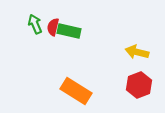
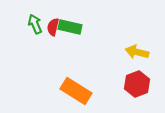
green rectangle: moved 1 px right, 4 px up
red hexagon: moved 2 px left, 1 px up
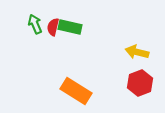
red hexagon: moved 3 px right, 1 px up
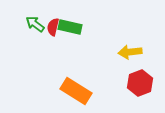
green arrow: rotated 30 degrees counterclockwise
yellow arrow: moved 7 px left; rotated 20 degrees counterclockwise
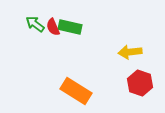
red semicircle: rotated 36 degrees counterclockwise
red hexagon: rotated 20 degrees counterclockwise
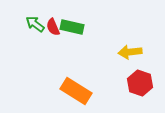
green rectangle: moved 2 px right
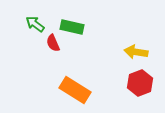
red semicircle: moved 16 px down
yellow arrow: moved 6 px right; rotated 15 degrees clockwise
red hexagon: rotated 20 degrees clockwise
orange rectangle: moved 1 px left, 1 px up
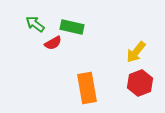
red semicircle: rotated 96 degrees counterclockwise
yellow arrow: rotated 60 degrees counterclockwise
orange rectangle: moved 12 px right, 2 px up; rotated 48 degrees clockwise
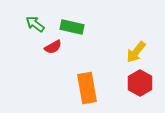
red semicircle: moved 4 px down
red hexagon: rotated 10 degrees counterclockwise
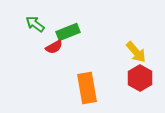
green rectangle: moved 4 px left, 5 px down; rotated 35 degrees counterclockwise
red semicircle: moved 1 px right
yellow arrow: rotated 80 degrees counterclockwise
red hexagon: moved 5 px up
